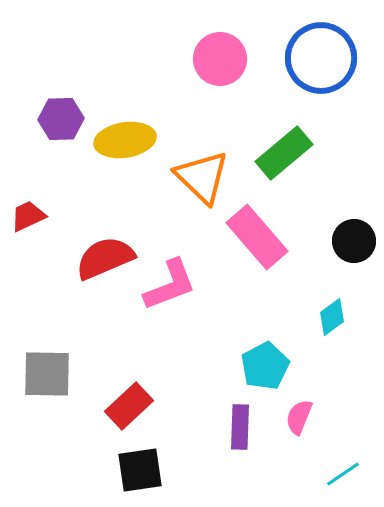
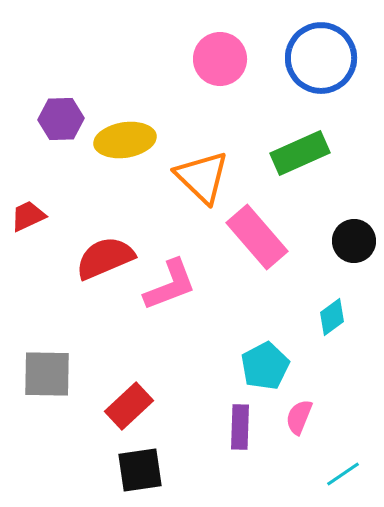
green rectangle: moved 16 px right; rotated 16 degrees clockwise
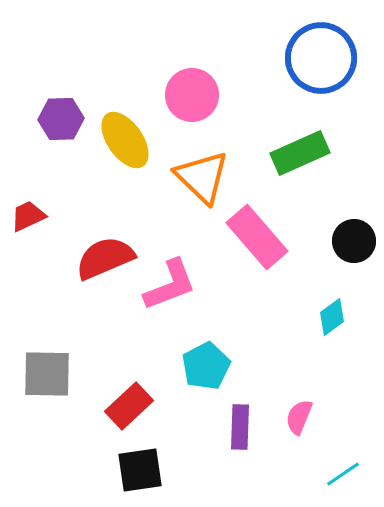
pink circle: moved 28 px left, 36 px down
yellow ellipse: rotated 64 degrees clockwise
cyan pentagon: moved 59 px left
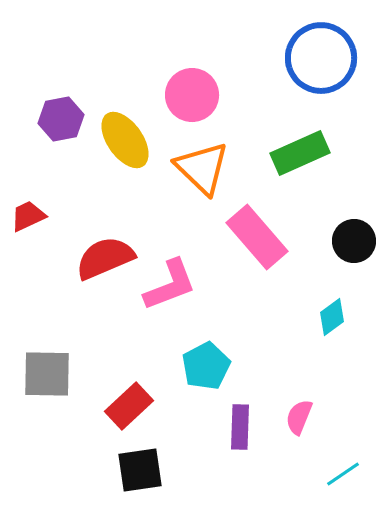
purple hexagon: rotated 9 degrees counterclockwise
orange triangle: moved 9 px up
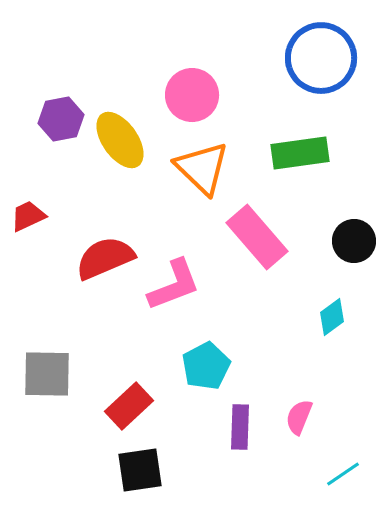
yellow ellipse: moved 5 px left
green rectangle: rotated 16 degrees clockwise
pink L-shape: moved 4 px right
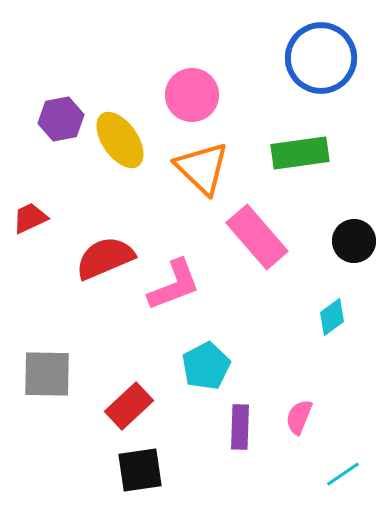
red trapezoid: moved 2 px right, 2 px down
